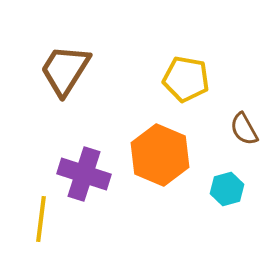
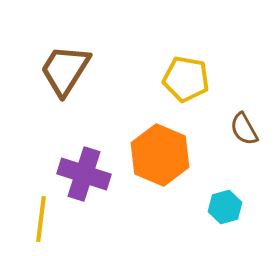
cyan hexagon: moved 2 px left, 18 px down
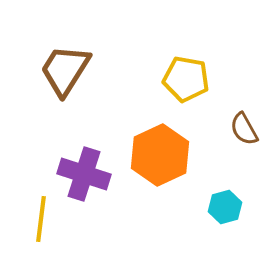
orange hexagon: rotated 12 degrees clockwise
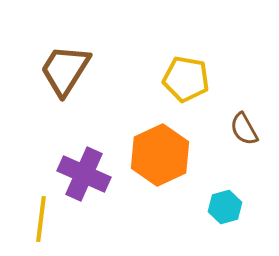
purple cross: rotated 6 degrees clockwise
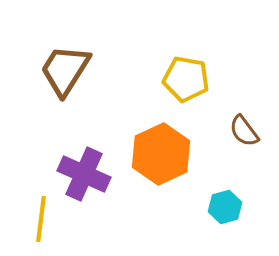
brown semicircle: moved 2 px down; rotated 8 degrees counterclockwise
orange hexagon: moved 1 px right, 1 px up
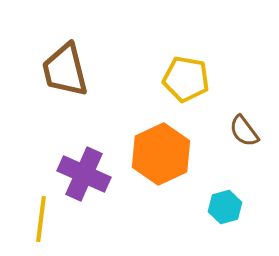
brown trapezoid: rotated 46 degrees counterclockwise
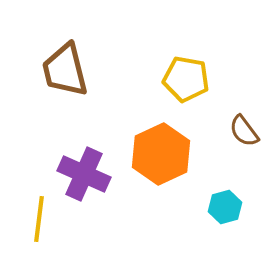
yellow line: moved 2 px left
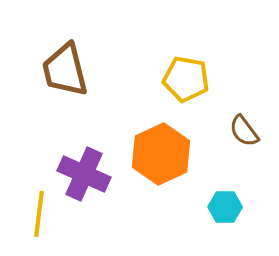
cyan hexagon: rotated 16 degrees clockwise
yellow line: moved 5 px up
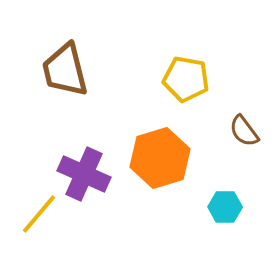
orange hexagon: moved 1 px left, 4 px down; rotated 8 degrees clockwise
yellow line: rotated 33 degrees clockwise
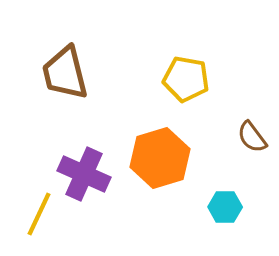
brown trapezoid: moved 3 px down
brown semicircle: moved 8 px right, 6 px down
yellow line: rotated 15 degrees counterclockwise
